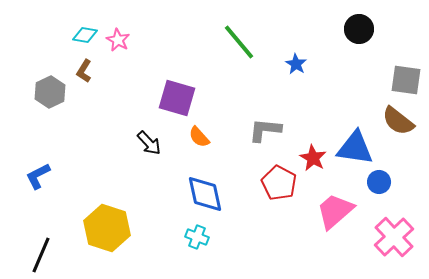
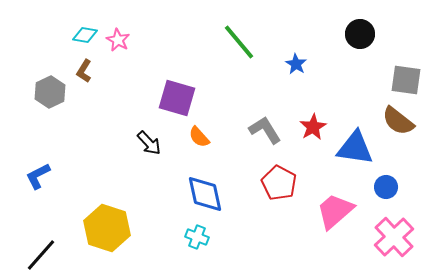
black circle: moved 1 px right, 5 px down
gray L-shape: rotated 52 degrees clockwise
red star: moved 31 px up; rotated 12 degrees clockwise
blue circle: moved 7 px right, 5 px down
black line: rotated 18 degrees clockwise
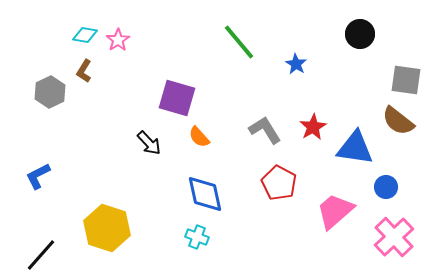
pink star: rotated 10 degrees clockwise
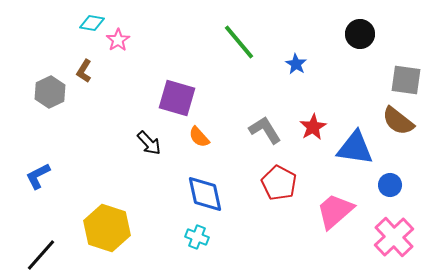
cyan diamond: moved 7 px right, 12 px up
blue circle: moved 4 px right, 2 px up
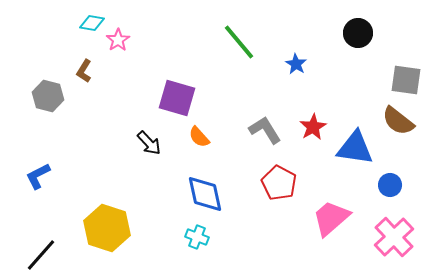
black circle: moved 2 px left, 1 px up
gray hexagon: moved 2 px left, 4 px down; rotated 20 degrees counterclockwise
pink trapezoid: moved 4 px left, 7 px down
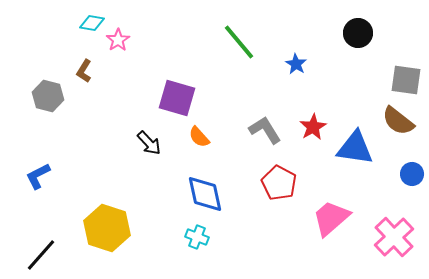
blue circle: moved 22 px right, 11 px up
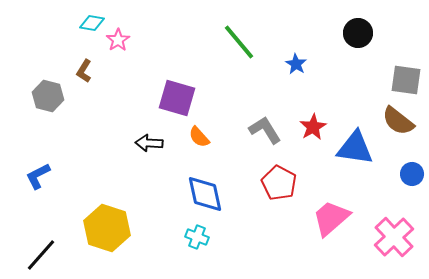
black arrow: rotated 136 degrees clockwise
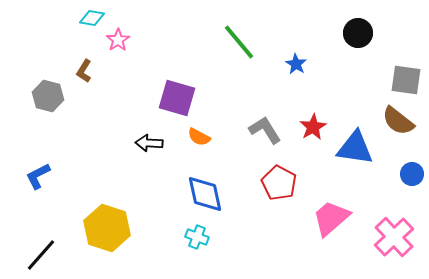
cyan diamond: moved 5 px up
orange semicircle: rotated 20 degrees counterclockwise
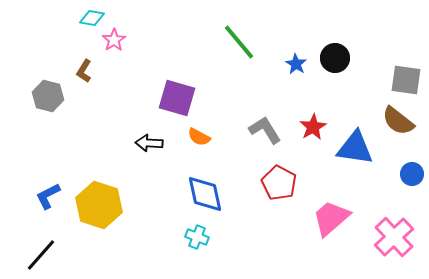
black circle: moved 23 px left, 25 px down
pink star: moved 4 px left
blue L-shape: moved 10 px right, 20 px down
yellow hexagon: moved 8 px left, 23 px up
